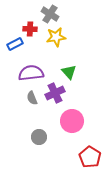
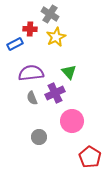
yellow star: rotated 18 degrees counterclockwise
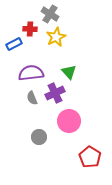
blue rectangle: moved 1 px left
pink circle: moved 3 px left
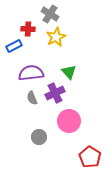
red cross: moved 2 px left
blue rectangle: moved 2 px down
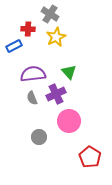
purple semicircle: moved 2 px right, 1 px down
purple cross: moved 1 px right, 1 px down
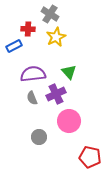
red pentagon: rotated 20 degrees counterclockwise
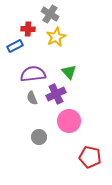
blue rectangle: moved 1 px right
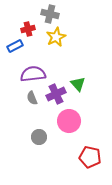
gray cross: rotated 18 degrees counterclockwise
red cross: rotated 16 degrees counterclockwise
green triangle: moved 9 px right, 12 px down
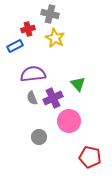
yellow star: moved 1 px left, 1 px down; rotated 18 degrees counterclockwise
purple cross: moved 3 px left, 4 px down
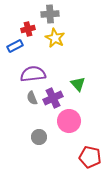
gray cross: rotated 18 degrees counterclockwise
